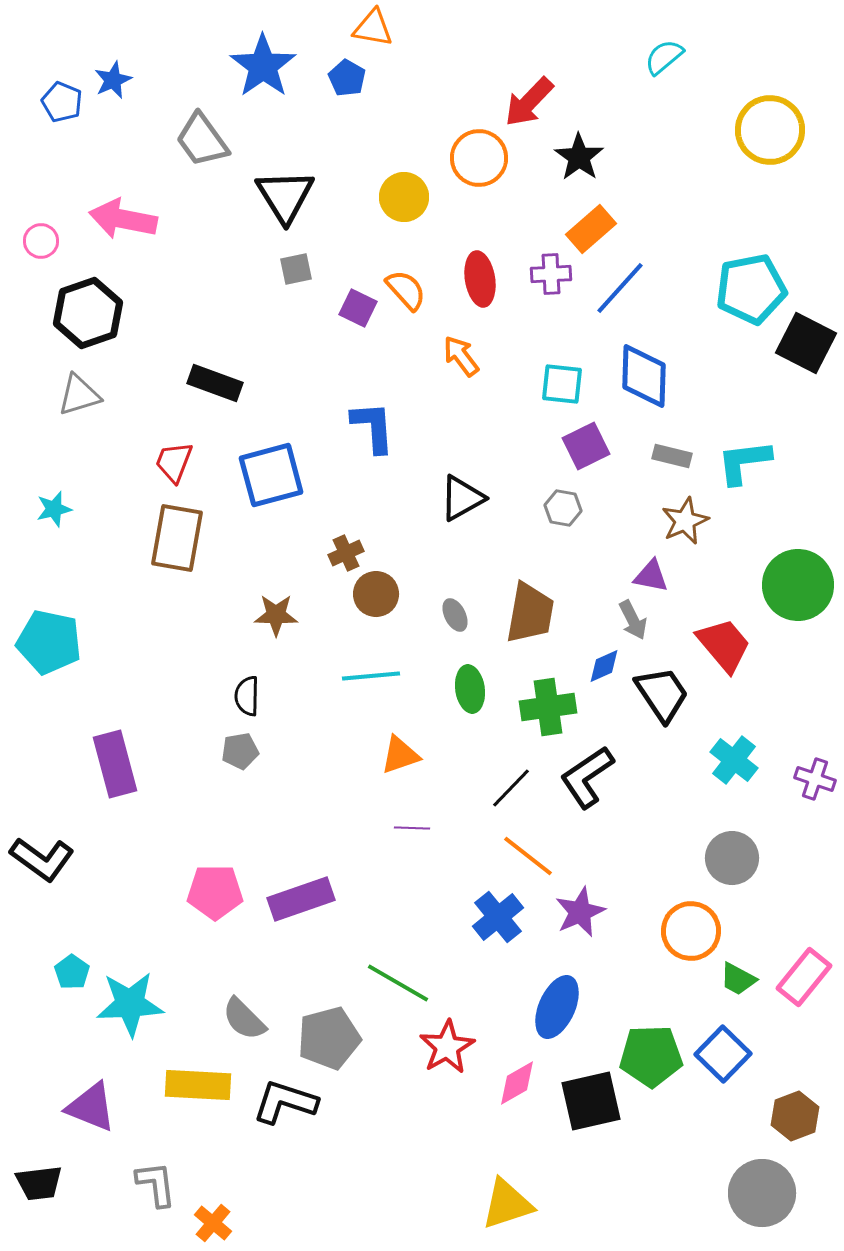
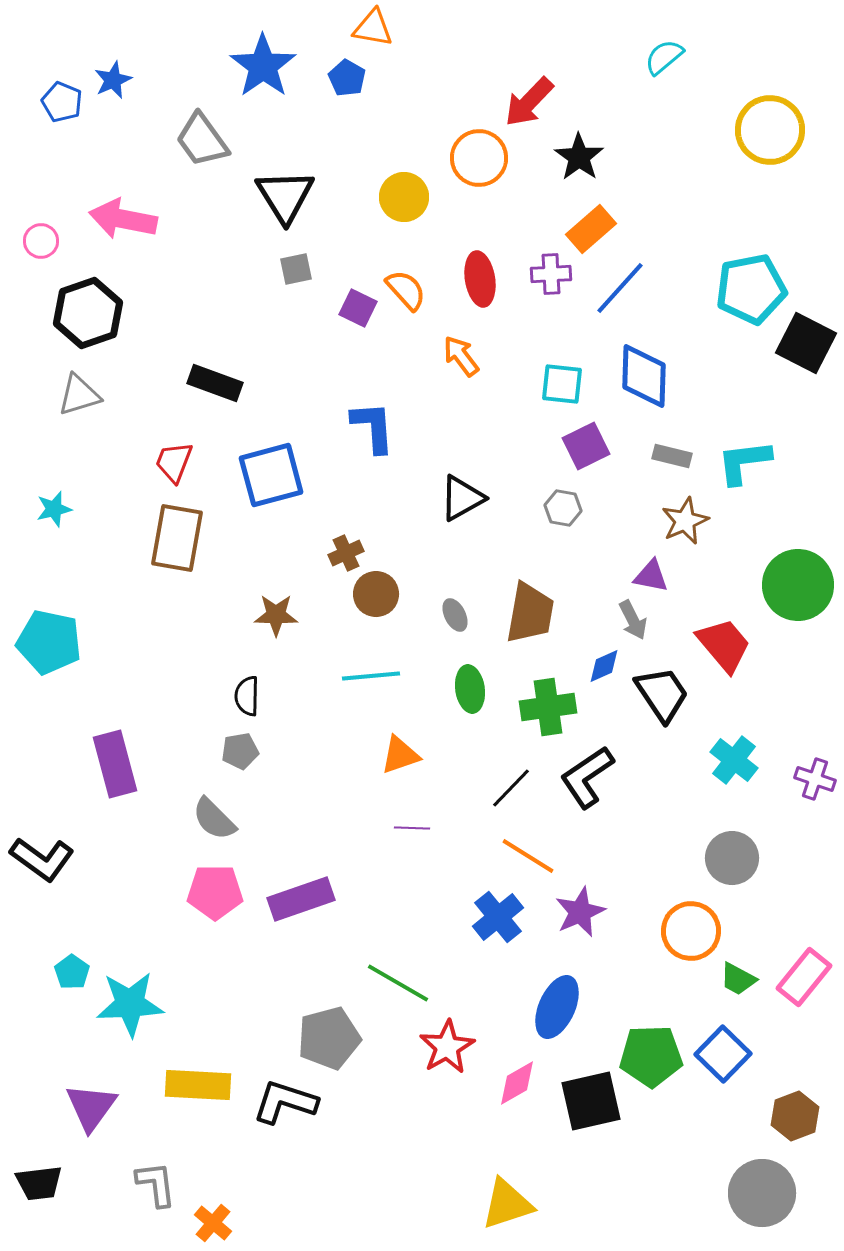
orange line at (528, 856): rotated 6 degrees counterclockwise
gray semicircle at (244, 1019): moved 30 px left, 200 px up
purple triangle at (91, 1107): rotated 44 degrees clockwise
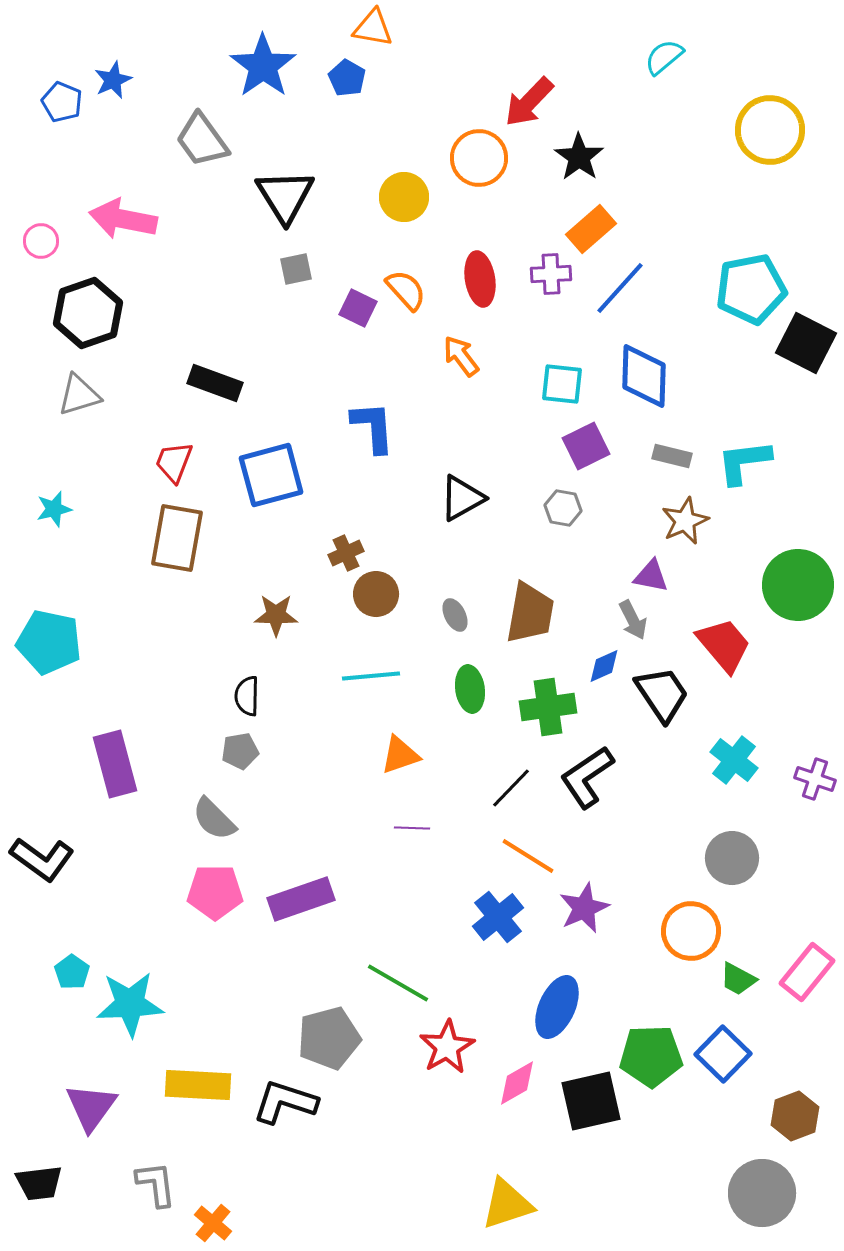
purple star at (580, 912): moved 4 px right, 4 px up
pink rectangle at (804, 977): moved 3 px right, 5 px up
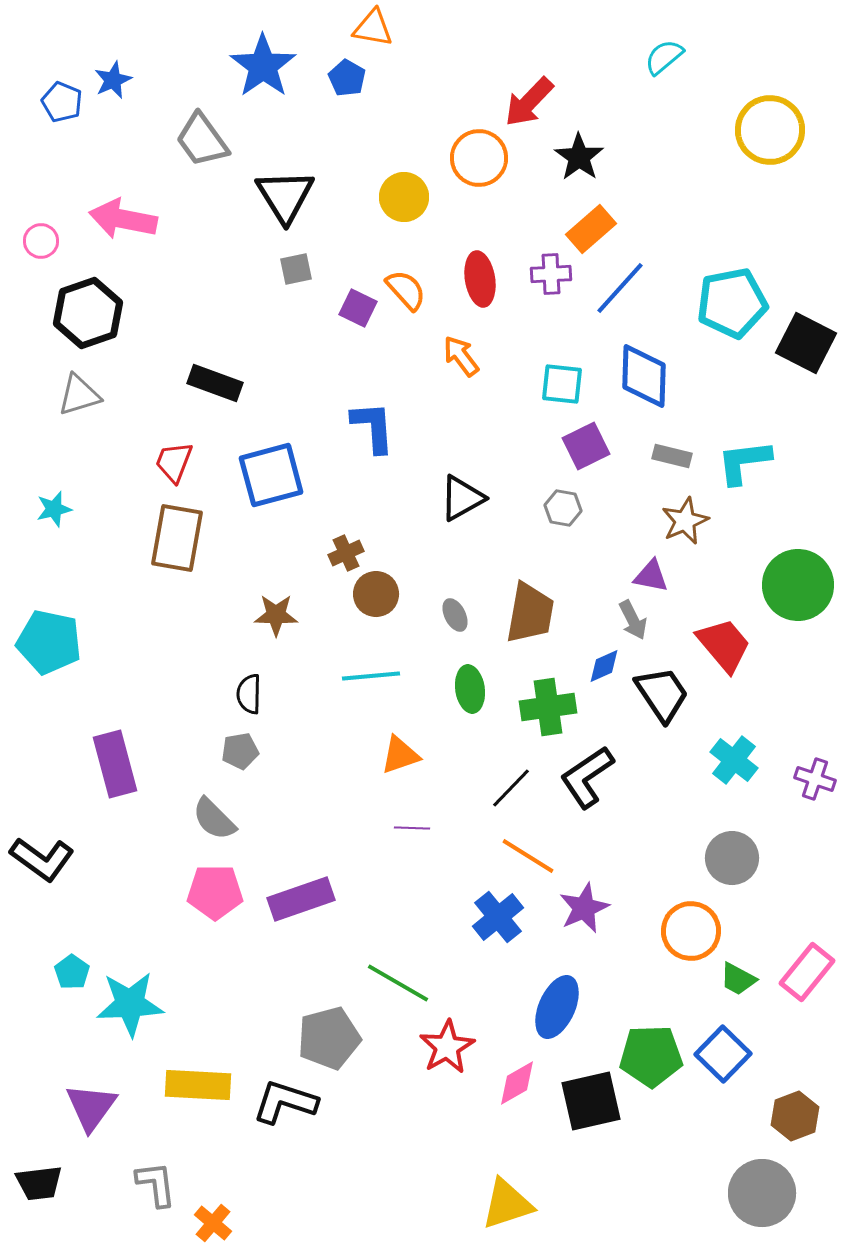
cyan pentagon at (751, 289): moved 19 px left, 14 px down
black semicircle at (247, 696): moved 2 px right, 2 px up
